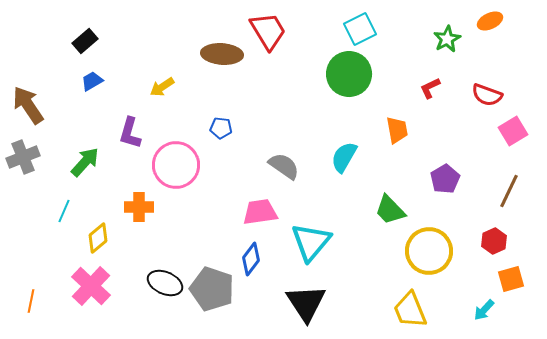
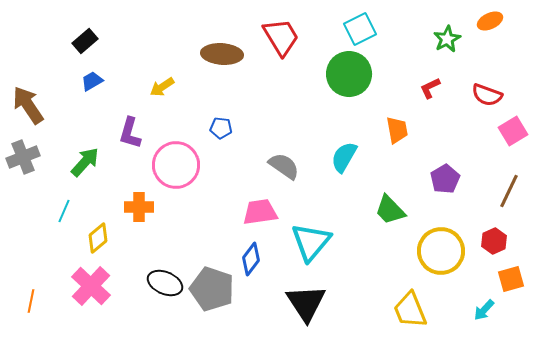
red trapezoid: moved 13 px right, 6 px down
yellow circle: moved 12 px right
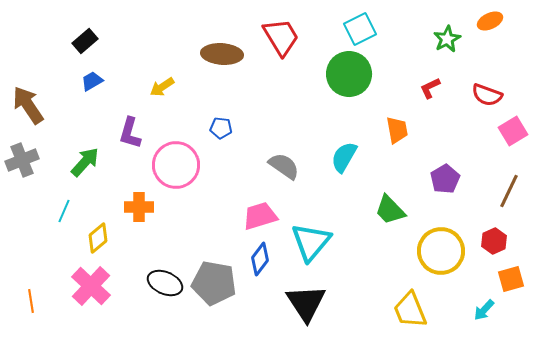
gray cross: moved 1 px left, 3 px down
pink trapezoid: moved 4 px down; rotated 9 degrees counterclockwise
blue diamond: moved 9 px right
gray pentagon: moved 2 px right, 6 px up; rotated 9 degrees counterclockwise
orange line: rotated 20 degrees counterclockwise
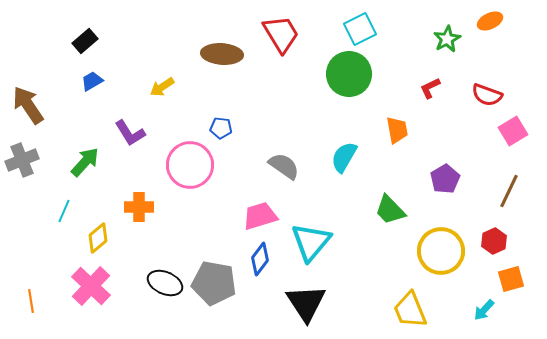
red trapezoid: moved 3 px up
purple L-shape: rotated 48 degrees counterclockwise
pink circle: moved 14 px right
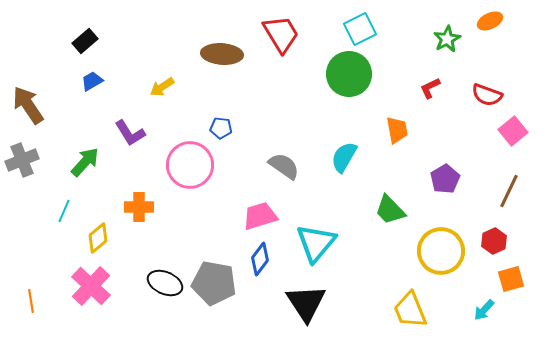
pink square: rotated 8 degrees counterclockwise
cyan triangle: moved 5 px right, 1 px down
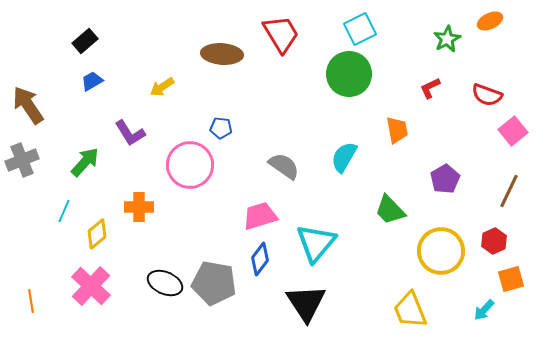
yellow diamond: moved 1 px left, 4 px up
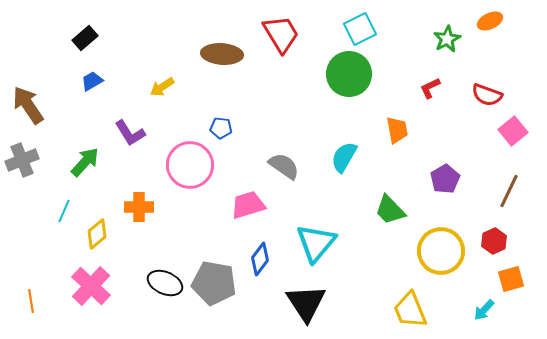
black rectangle: moved 3 px up
pink trapezoid: moved 12 px left, 11 px up
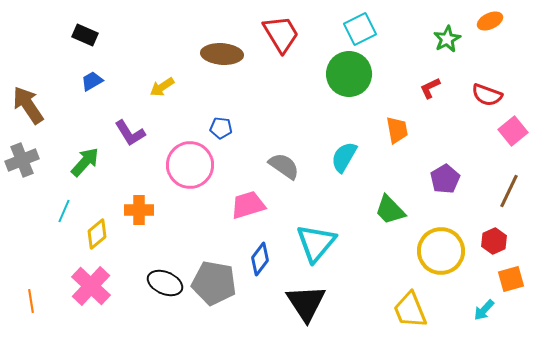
black rectangle: moved 3 px up; rotated 65 degrees clockwise
orange cross: moved 3 px down
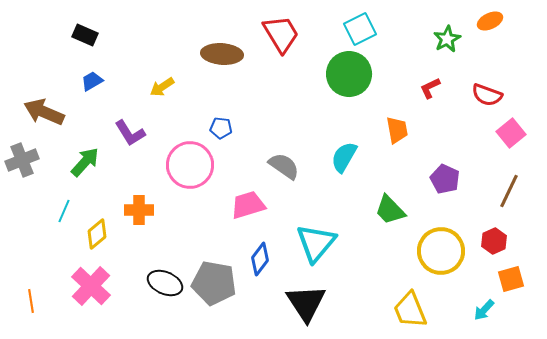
brown arrow: moved 16 px right, 7 px down; rotated 33 degrees counterclockwise
pink square: moved 2 px left, 2 px down
purple pentagon: rotated 16 degrees counterclockwise
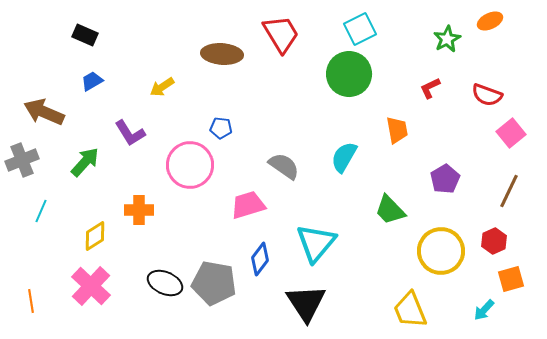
purple pentagon: rotated 16 degrees clockwise
cyan line: moved 23 px left
yellow diamond: moved 2 px left, 2 px down; rotated 8 degrees clockwise
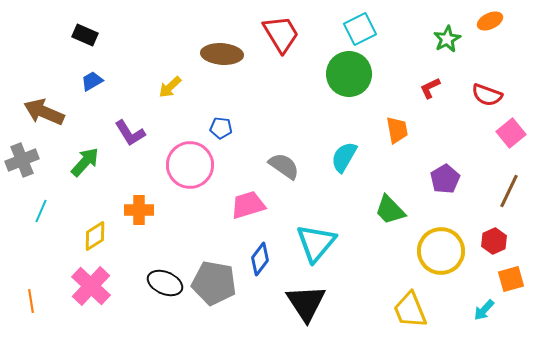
yellow arrow: moved 8 px right; rotated 10 degrees counterclockwise
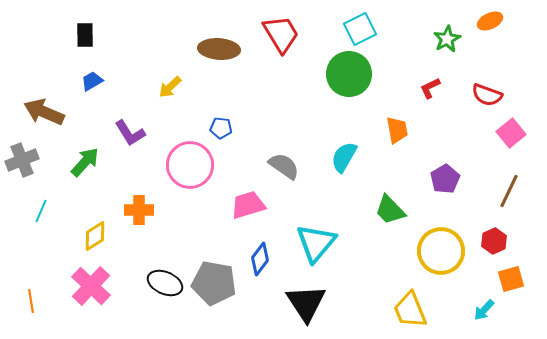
black rectangle: rotated 65 degrees clockwise
brown ellipse: moved 3 px left, 5 px up
